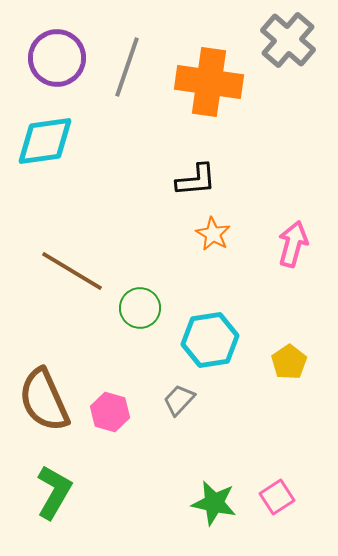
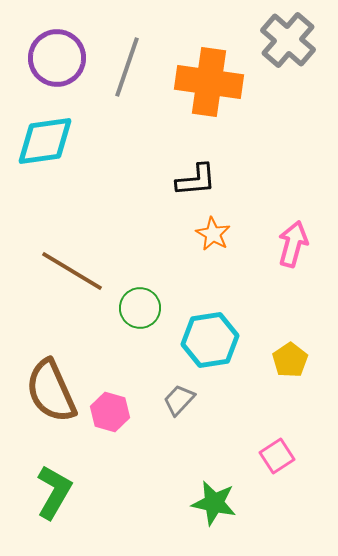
yellow pentagon: moved 1 px right, 2 px up
brown semicircle: moved 7 px right, 9 px up
pink square: moved 41 px up
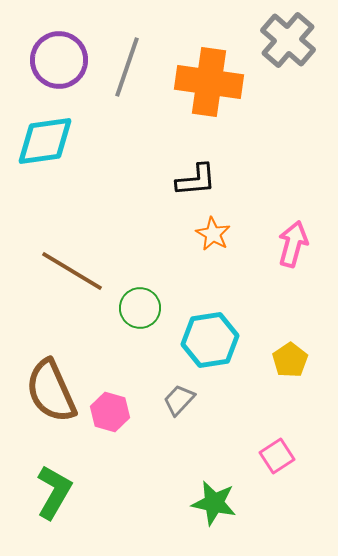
purple circle: moved 2 px right, 2 px down
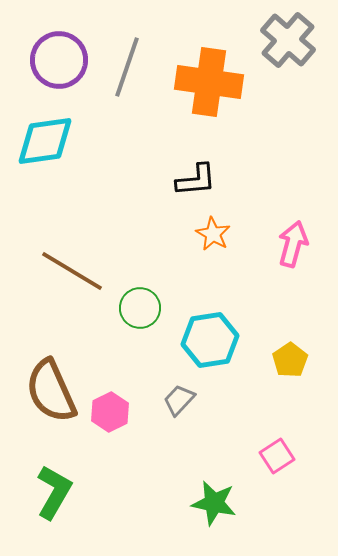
pink hexagon: rotated 18 degrees clockwise
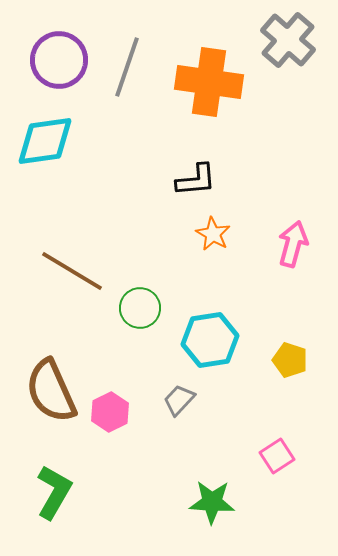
yellow pentagon: rotated 20 degrees counterclockwise
green star: moved 2 px left, 1 px up; rotated 9 degrees counterclockwise
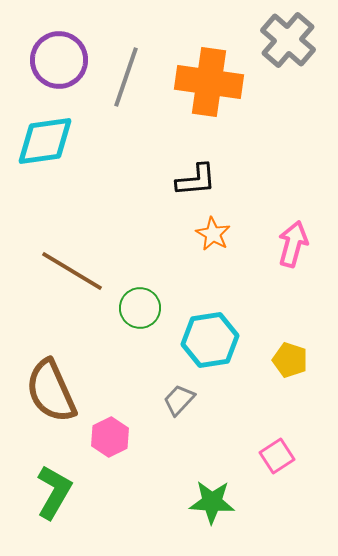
gray line: moved 1 px left, 10 px down
pink hexagon: moved 25 px down
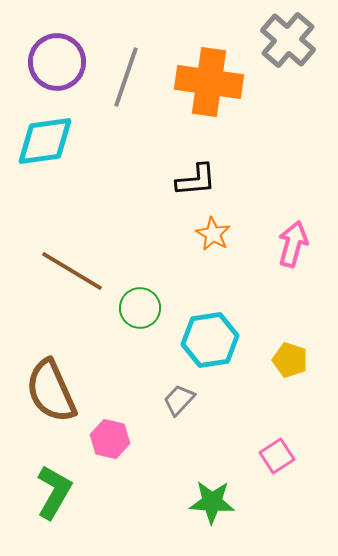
purple circle: moved 2 px left, 2 px down
pink hexagon: moved 2 px down; rotated 21 degrees counterclockwise
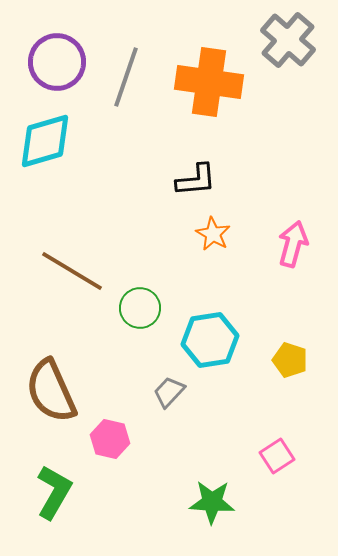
cyan diamond: rotated 8 degrees counterclockwise
gray trapezoid: moved 10 px left, 8 px up
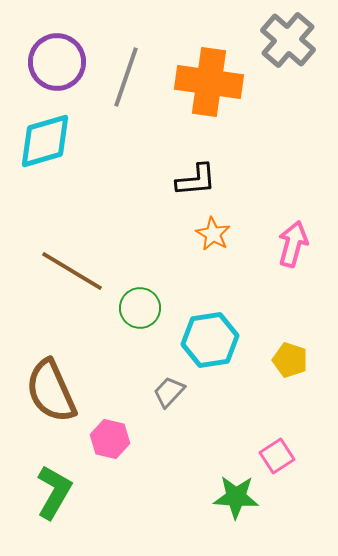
green star: moved 24 px right, 5 px up
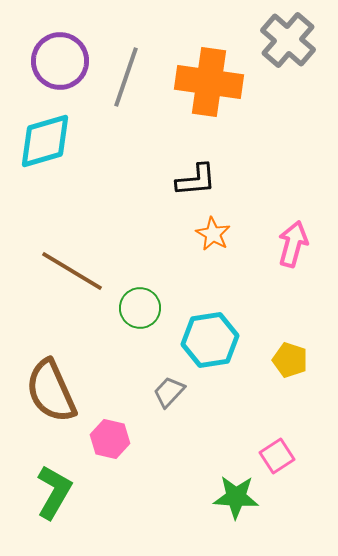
purple circle: moved 3 px right, 1 px up
